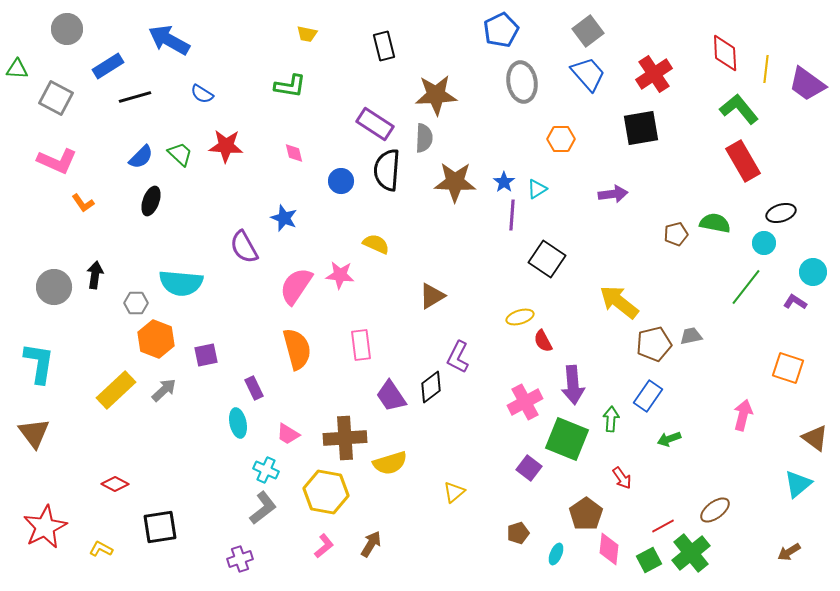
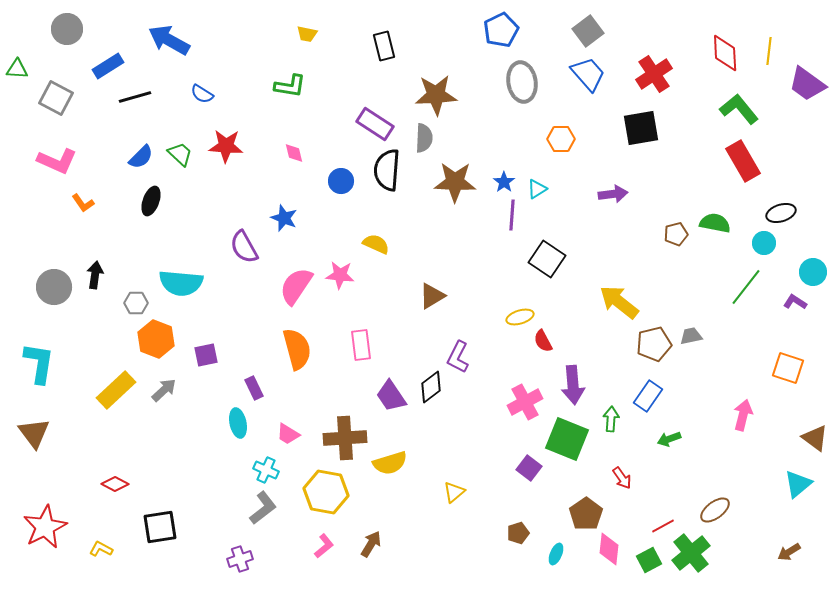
yellow line at (766, 69): moved 3 px right, 18 px up
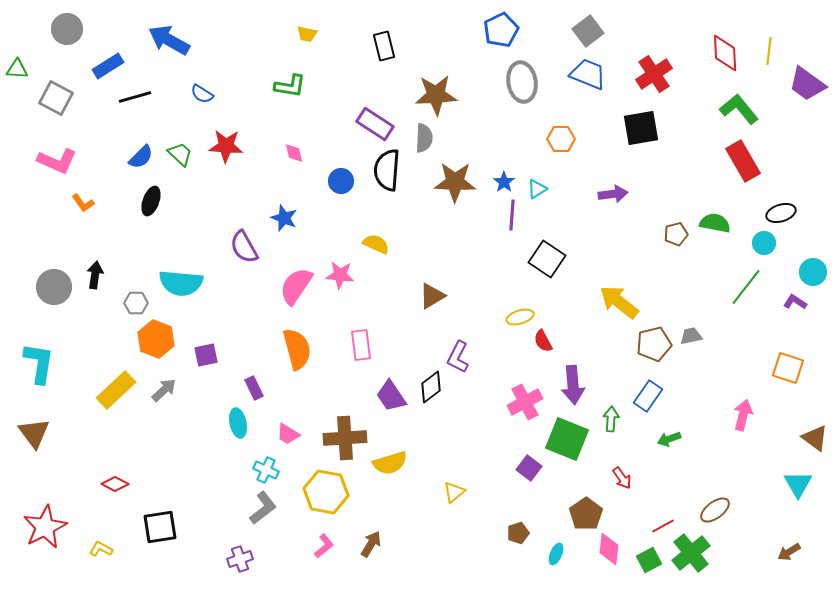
blue trapezoid at (588, 74): rotated 27 degrees counterclockwise
cyan triangle at (798, 484): rotated 20 degrees counterclockwise
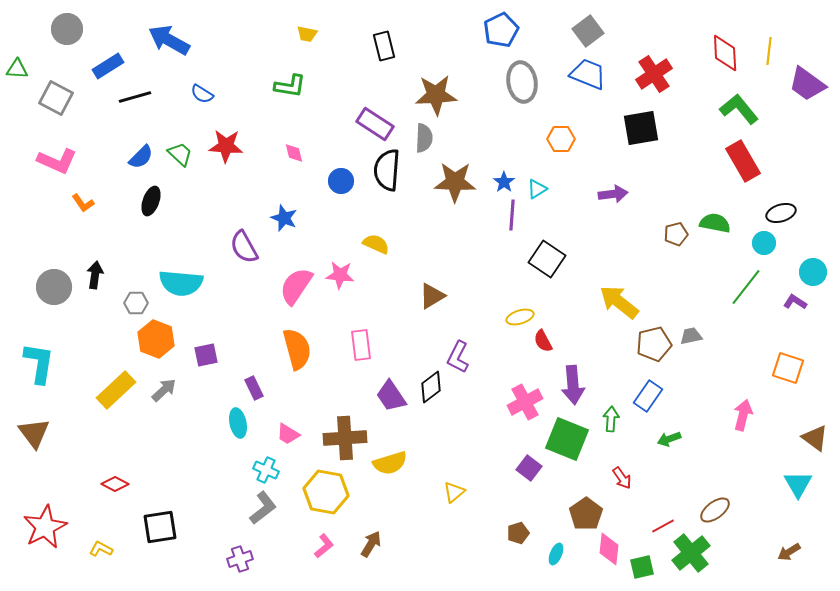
green square at (649, 560): moved 7 px left, 7 px down; rotated 15 degrees clockwise
